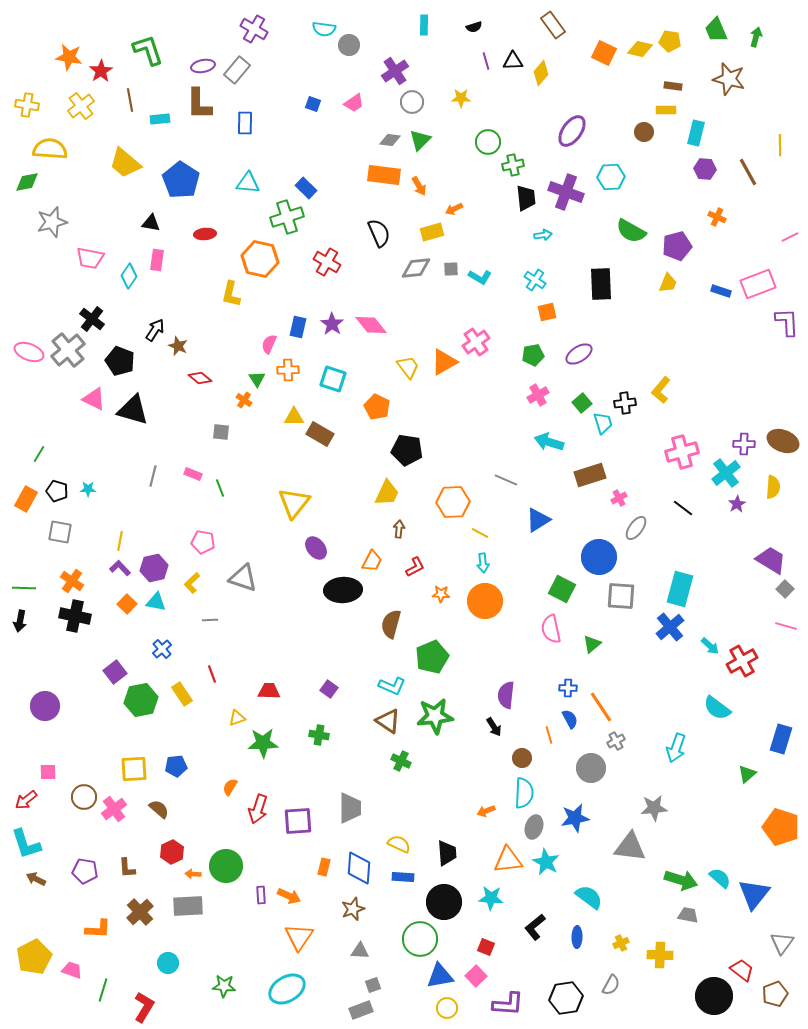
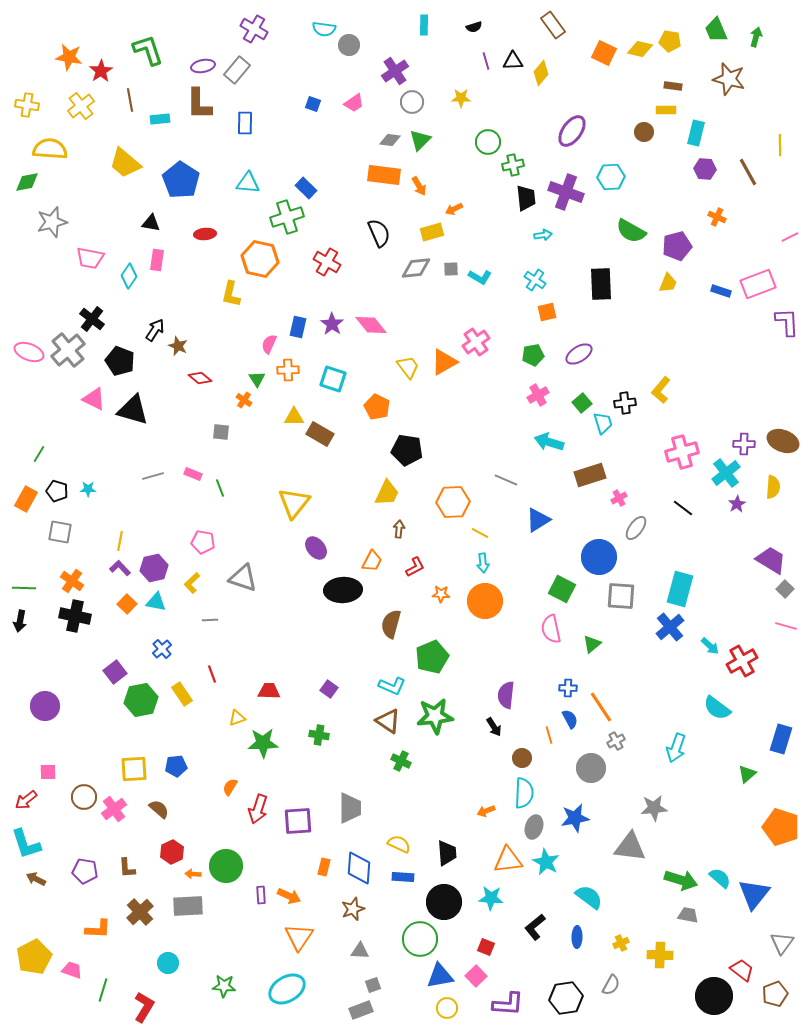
gray line at (153, 476): rotated 60 degrees clockwise
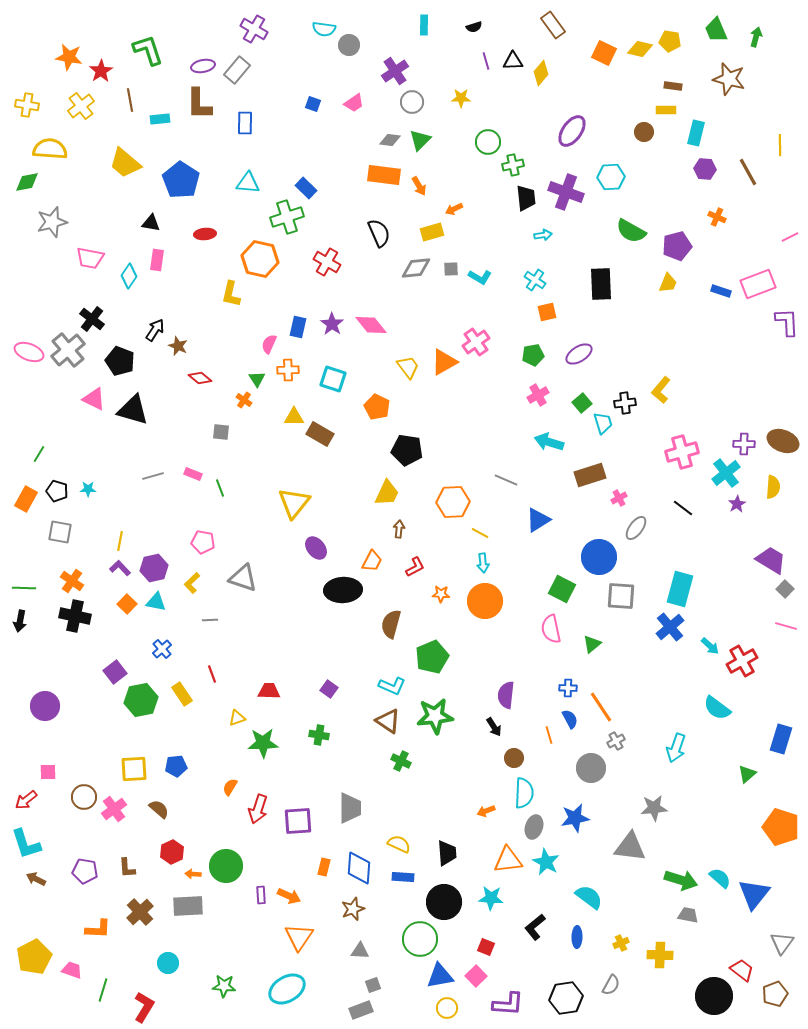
brown circle at (522, 758): moved 8 px left
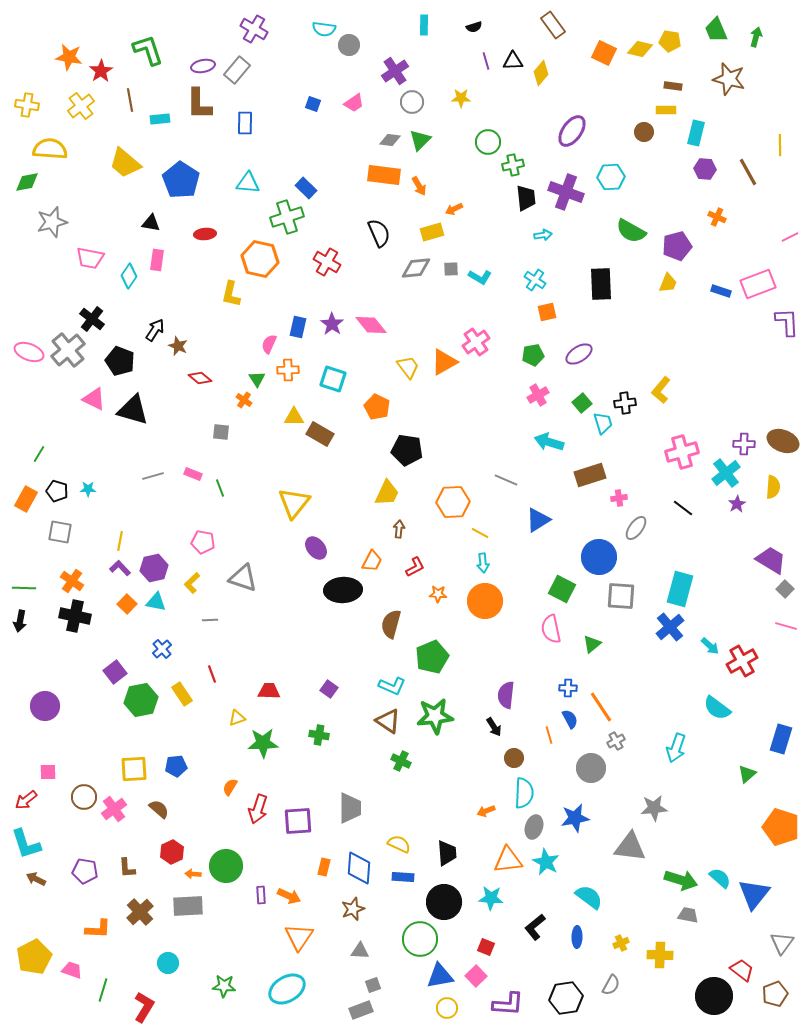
pink cross at (619, 498): rotated 21 degrees clockwise
orange star at (441, 594): moved 3 px left
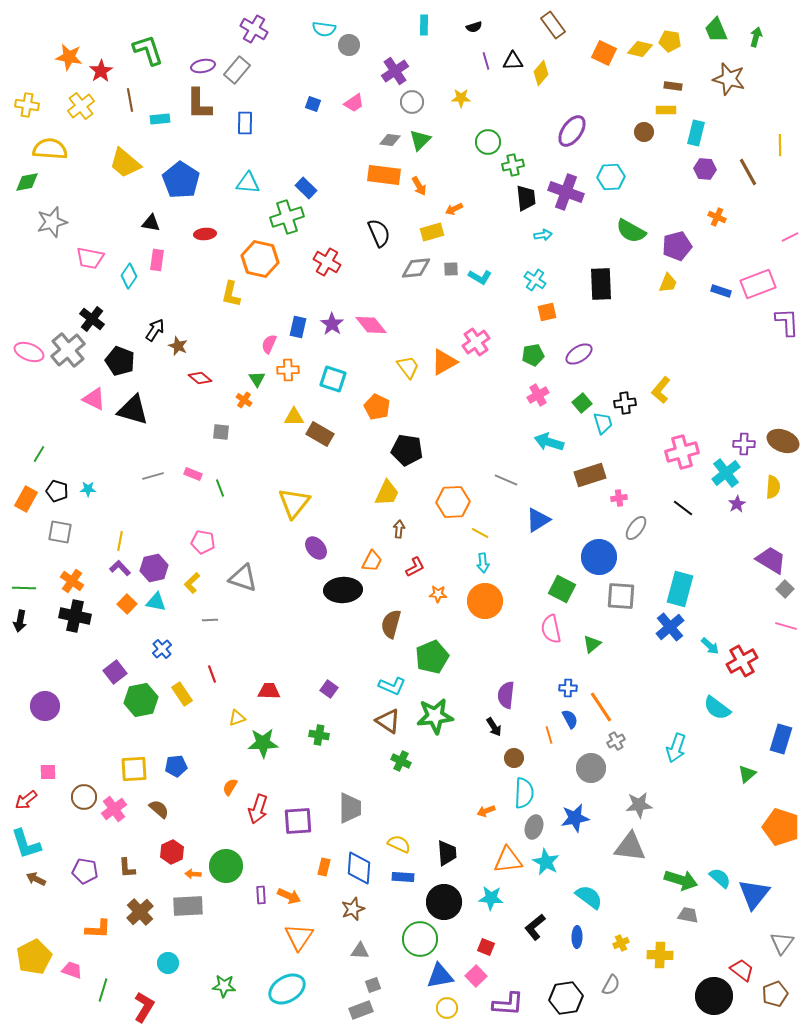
gray star at (654, 808): moved 15 px left, 3 px up
